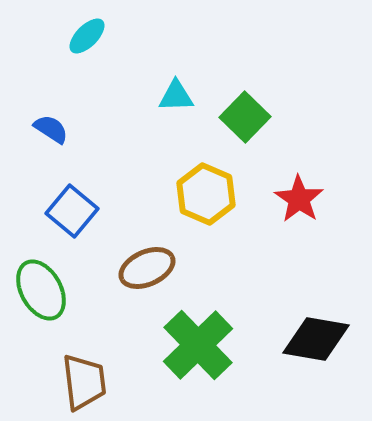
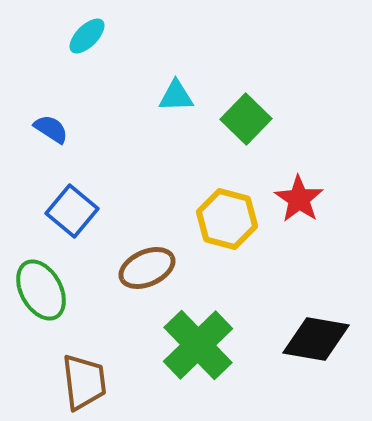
green square: moved 1 px right, 2 px down
yellow hexagon: moved 21 px right, 25 px down; rotated 8 degrees counterclockwise
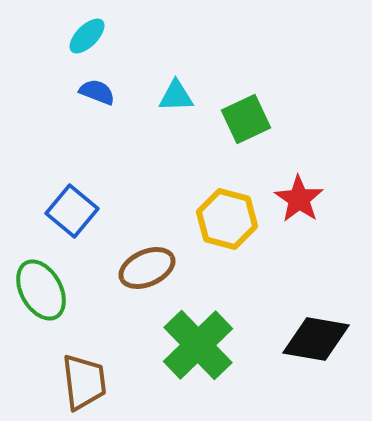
green square: rotated 21 degrees clockwise
blue semicircle: moved 46 px right, 37 px up; rotated 12 degrees counterclockwise
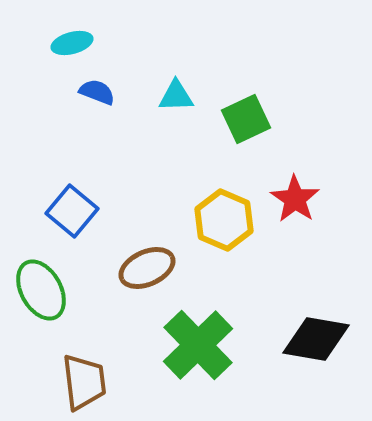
cyan ellipse: moved 15 px left, 7 px down; rotated 30 degrees clockwise
red star: moved 4 px left
yellow hexagon: moved 3 px left, 1 px down; rotated 8 degrees clockwise
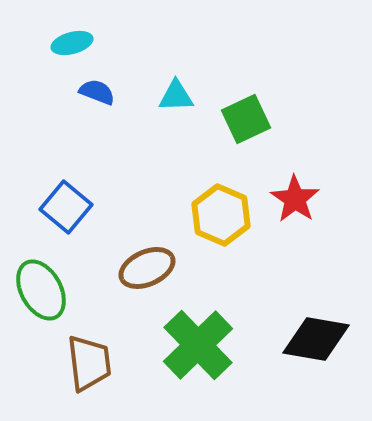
blue square: moved 6 px left, 4 px up
yellow hexagon: moved 3 px left, 5 px up
brown trapezoid: moved 5 px right, 19 px up
